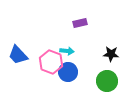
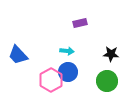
pink hexagon: moved 18 px down; rotated 10 degrees clockwise
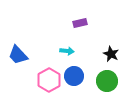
black star: rotated 21 degrees clockwise
blue circle: moved 6 px right, 4 px down
pink hexagon: moved 2 px left
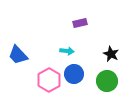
blue circle: moved 2 px up
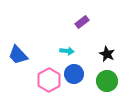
purple rectangle: moved 2 px right, 1 px up; rotated 24 degrees counterclockwise
black star: moved 4 px left
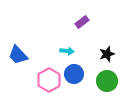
black star: rotated 28 degrees clockwise
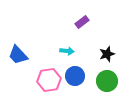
blue circle: moved 1 px right, 2 px down
pink hexagon: rotated 20 degrees clockwise
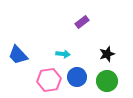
cyan arrow: moved 4 px left, 3 px down
blue circle: moved 2 px right, 1 px down
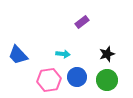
green circle: moved 1 px up
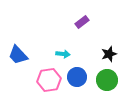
black star: moved 2 px right
